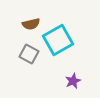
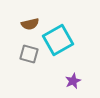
brown semicircle: moved 1 px left
gray square: rotated 12 degrees counterclockwise
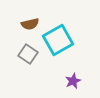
gray square: moved 1 px left; rotated 18 degrees clockwise
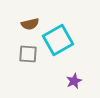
gray square: rotated 30 degrees counterclockwise
purple star: moved 1 px right
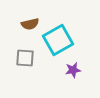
gray square: moved 3 px left, 4 px down
purple star: moved 1 px left, 11 px up; rotated 14 degrees clockwise
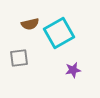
cyan square: moved 1 px right, 7 px up
gray square: moved 6 px left; rotated 12 degrees counterclockwise
